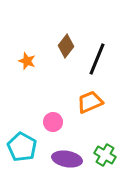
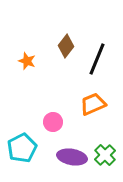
orange trapezoid: moved 3 px right, 2 px down
cyan pentagon: moved 1 px down; rotated 16 degrees clockwise
green cross: rotated 15 degrees clockwise
purple ellipse: moved 5 px right, 2 px up
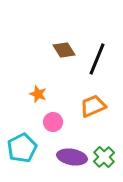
brown diamond: moved 2 px left, 4 px down; rotated 70 degrees counterclockwise
orange star: moved 11 px right, 33 px down
orange trapezoid: moved 2 px down
green cross: moved 1 px left, 2 px down
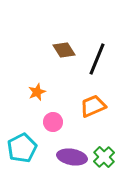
orange star: moved 1 px left, 2 px up; rotated 30 degrees clockwise
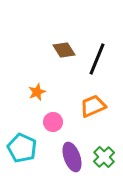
cyan pentagon: rotated 20 degrees counterclockwise
purple ellipse: rotated 60 degrees clockwise
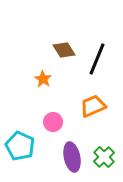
orange star: moved 6 px right, 13 px up; rotated 18 degrees counterclockwise
cyan pentagon: moved 2 px left, 2 px up
purple ellipse: rotated 8 degrees clockwise
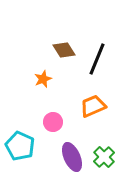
orange star: rotated 18 degrees clockwise
purple ellipse: rotated 12 degrees counterclockwise
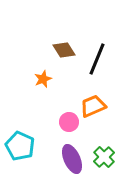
pink circle: moved 16 px right
purple ellipse: moved 2 px down
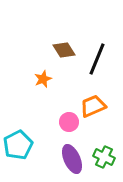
cyan pentagon: moved 2 px left, 1 px up; rotated 20 degrees clockwise
green cross: rotated 20 degrees counterclockwise
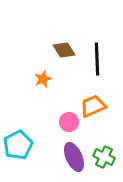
black line: rotated 24 degrees counterclockwise
purple ellipse: moved 2 px right, 2 px up
